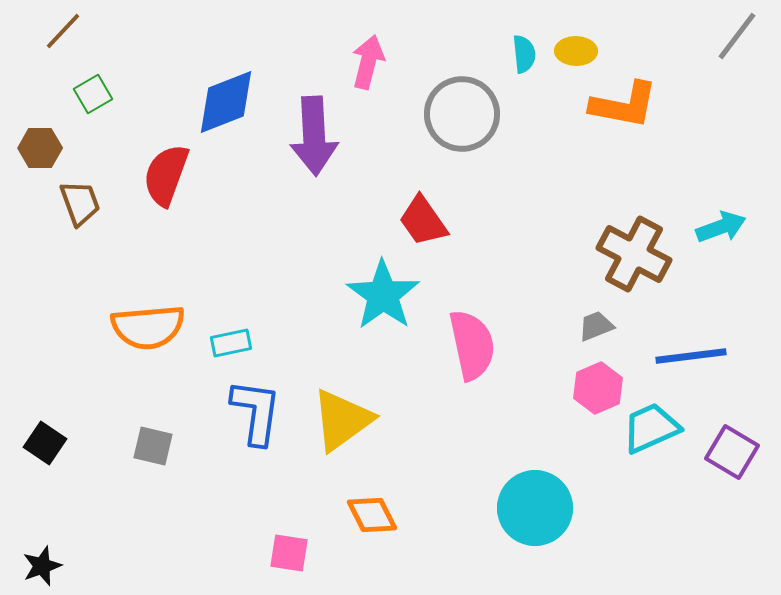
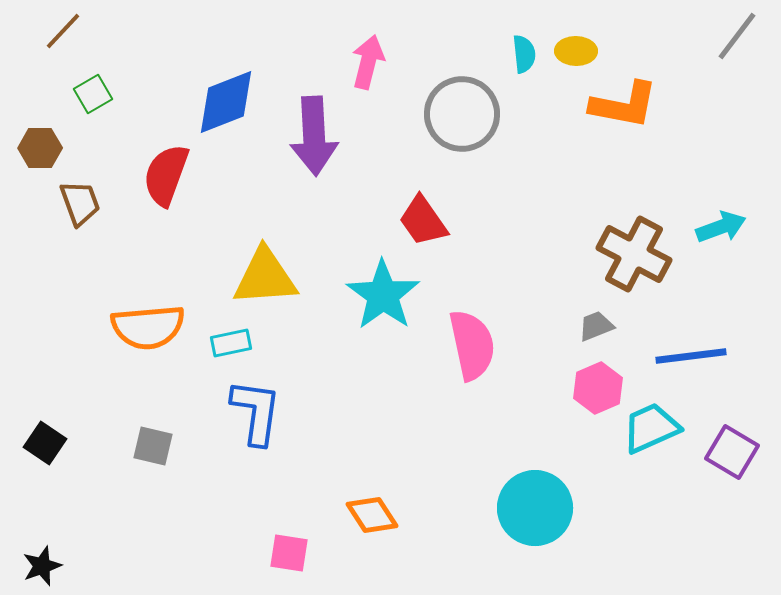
yellow triangle: moved 77 px left, 143 px up; rotated 32 degrees clockwise
orange diamond: rotated 6 degrees counterclockwise
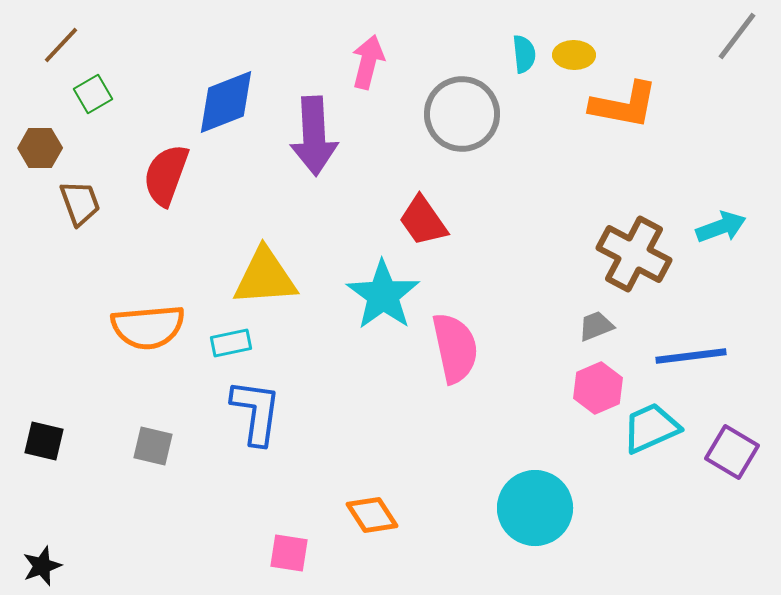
brown line: moved 2 px left, 14 px down
yellow ellipse: moved 2 px left, 4 px down
pink semicircle: moved 17 px left, 3 px down
black square: moved 1 px left, 2 px up; rotated 21 degrees counterclockwise
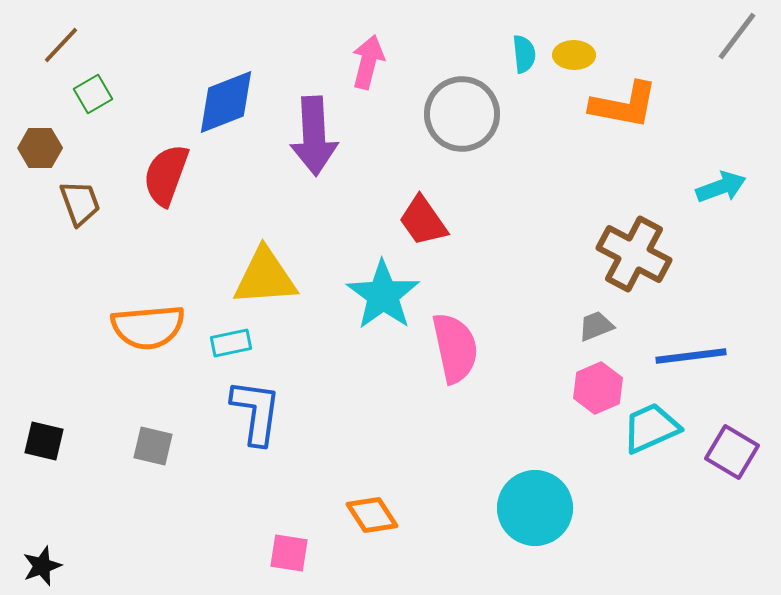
cyan arrow: moved 40 px up
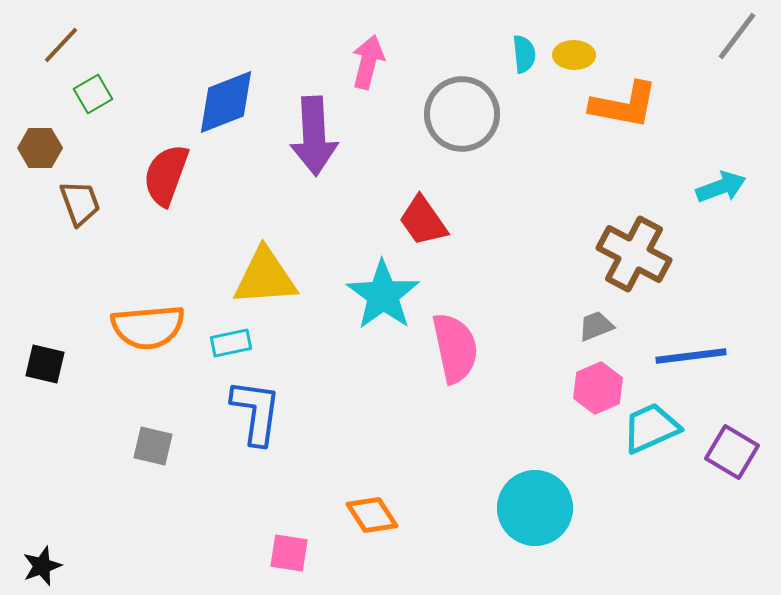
black square: moved 1 px right, 77 px up
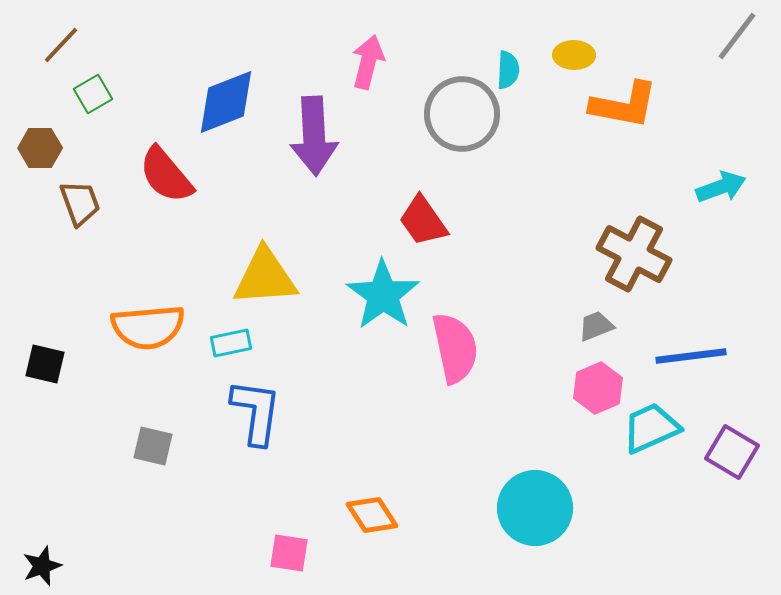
cyan semicircle: moved 16 px left, 16 px down; rotated 9 degrees clockwise
red semicircle: rotated 60 degrees counterclockwise
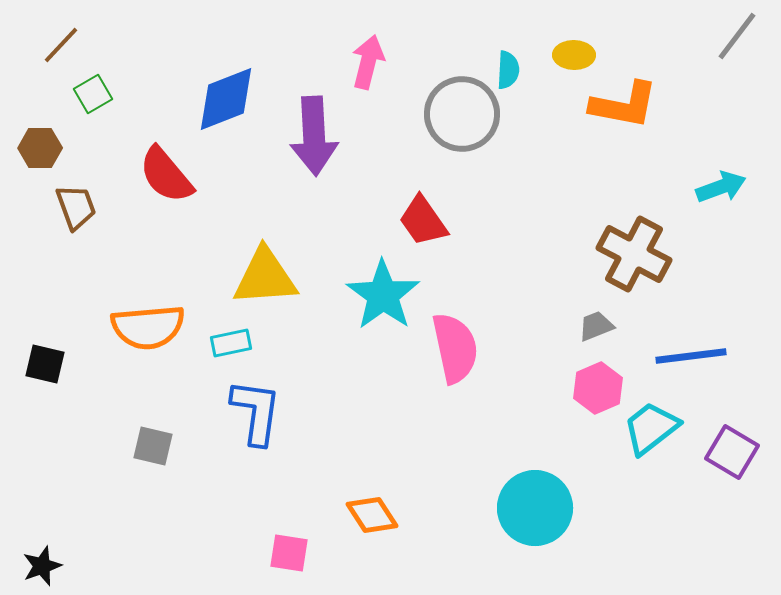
blue diamond: moved 3 px up
brown trapezoid: moved 4 px left, 4 px down
cyan trapezoid: rotated 14 degrees counterclockwise
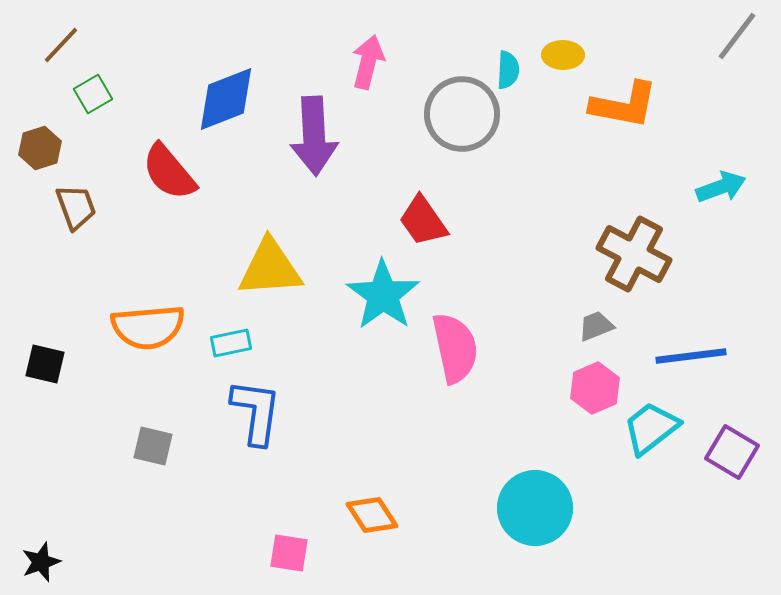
yellow ellipse: moved 11 px left
brown hexagon: rotated 18 degrees counterclockwise
red semicircle: moved 3 px right, 3 px up
yellow triangle: moved 5 px right, 9 px up
pink hexagon: moved 3 px left
black star: moved 1 px left, 4 px up
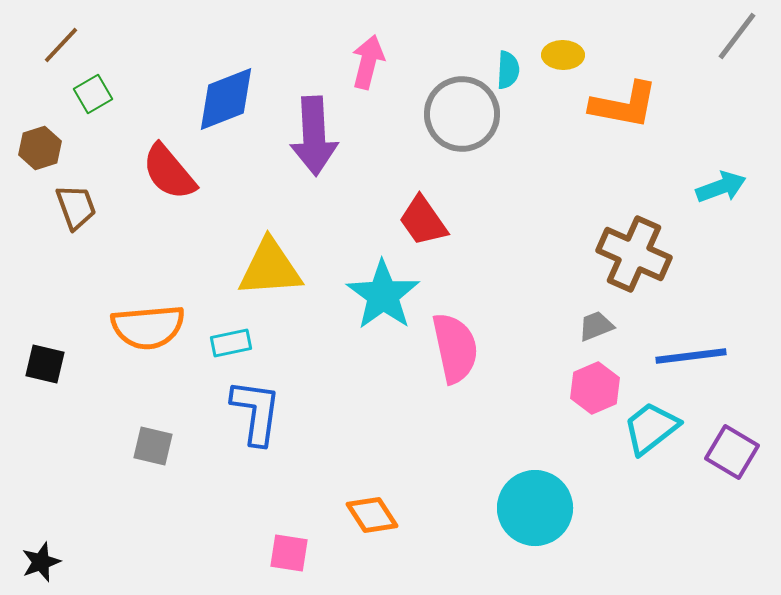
brown cross: rotated 4 degrees counterclockwise
